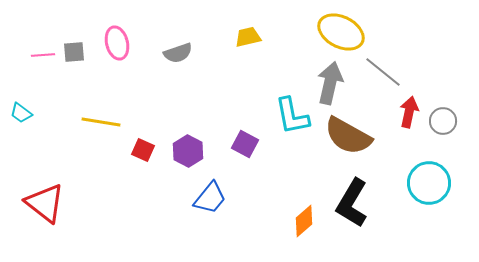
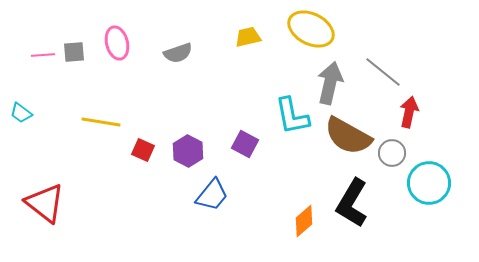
yellow ellipse: moved 30 px left, 3 px up
gray circle: moved 51 px left, 32 px down
blue trapezoid: moved 2 px right, 3 px up
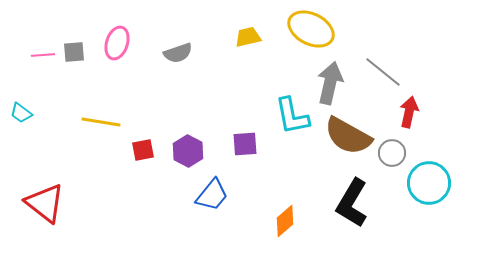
pink ellipse: rotated 32 degrees clockwise
purple square: rotated 32 degrees counterclockwise
red square: rotated 35 degrees counterclockwise
orange diamond: moved 19 px left
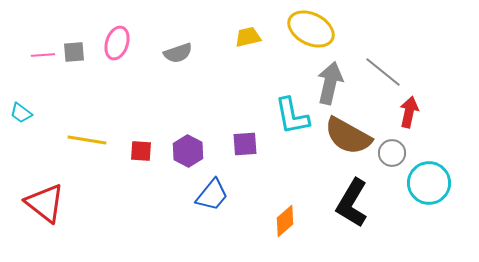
yellow line: moved 14 px left, 18 px down
red square: moved 2 px left, 1 px down; rotated 15 degrees clockwise
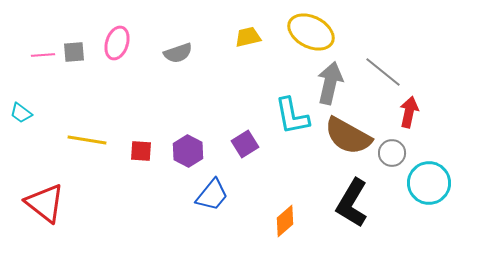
yellow ellipse: moved 3 px down
purple square: rotated 28 degrees counterclockwise
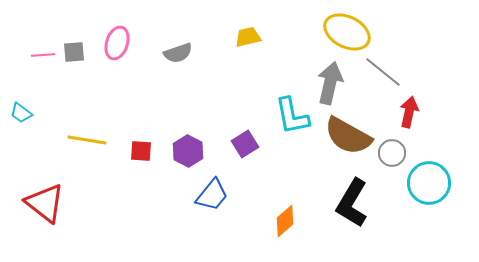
yellow ellipse: moved 36 px right
